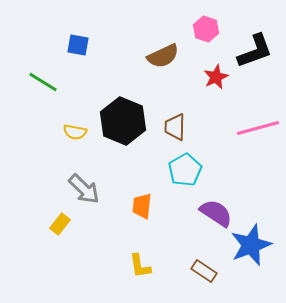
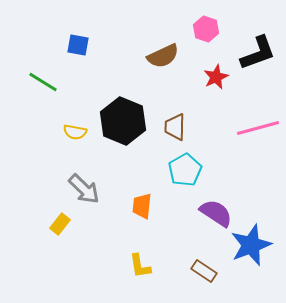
black L-shape: moved 3 px right, 2 px down
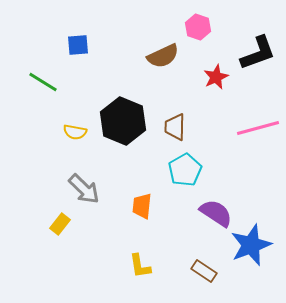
pink hexagon: moved 8 px left, 2 px up
blue square: rotated 15 degrees counterclockwise
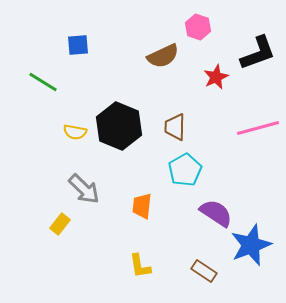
black hexagon: moved 4 px left, 5 px down
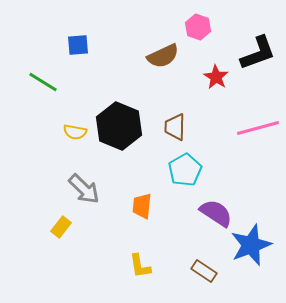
red star: rotated 15 degrees counterclockwise
yellow rectangle: moved 1 px right, 3 px down
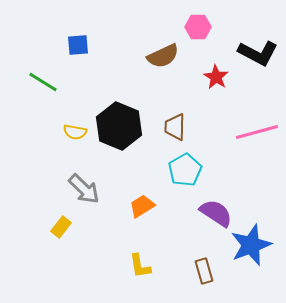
pink hexagon: rotated 20 degrees counterclockwise
black L-shape: rotated 48 degrees clockwise
pink line: moved 1 px left, 4 px down
orange trapezoid: rotated 52 degrees clockwise
brown rectangle: rotated 40 degrees clockwise
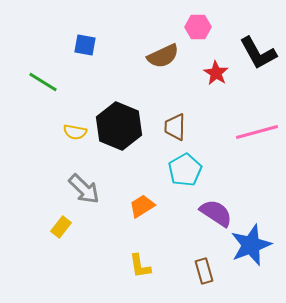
blue square: moved 7 px right; rotated 15 degrees clockwise
black L-shape: rotated 33 degrees clockwise
red star: moved 4 px up
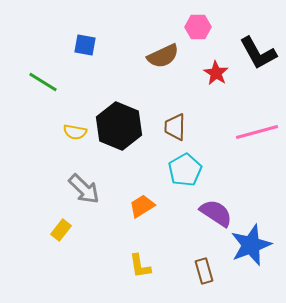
yellow rectangle: moved 3 px down
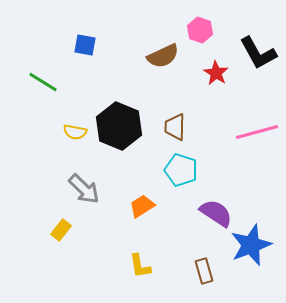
pink hexagon: moved 2 px right, 3 px down; rotated 20 degrees clockwise
cyan pentagon: moved 4 px left; rotated 24 degrees counterclockwise
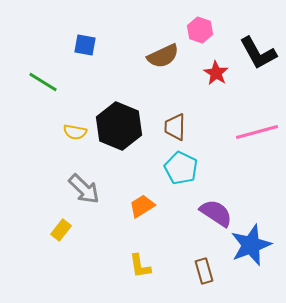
cyan pentagon: moved 2 px up; rotated 8 degrees clockwise
